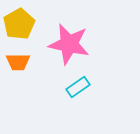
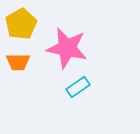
yellow pentagon: moved 2 px right
pink star: moved 2 px left, 4 px down
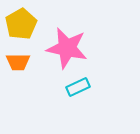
cyan rectangle: rotated 10 degrees clockwise
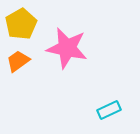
orange trapezoid: moved 1 px up; rotated 145 degrees clockwise
cyan rectangle: moved 31 px right, 23 px down
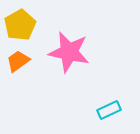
yellow pentagon: moved 1 px left, 1 px down
pink star: moved 2 px right, 4 px down
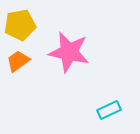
yellow pentagon: rotated 20 degrees clockwise
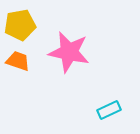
orange trapezoid: rotated 55 degrees clockwise
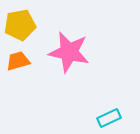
orange trapezoid: rotated 35 degrees counterclockwise
cyan rectangle: moved 8 px down
